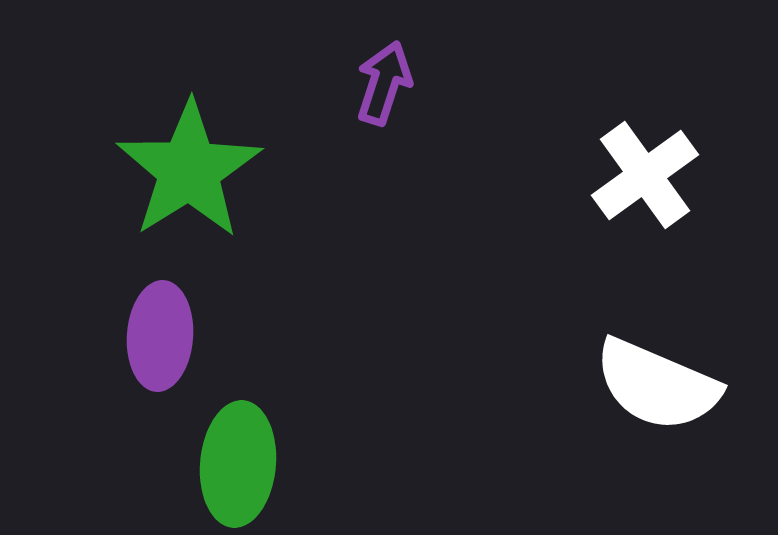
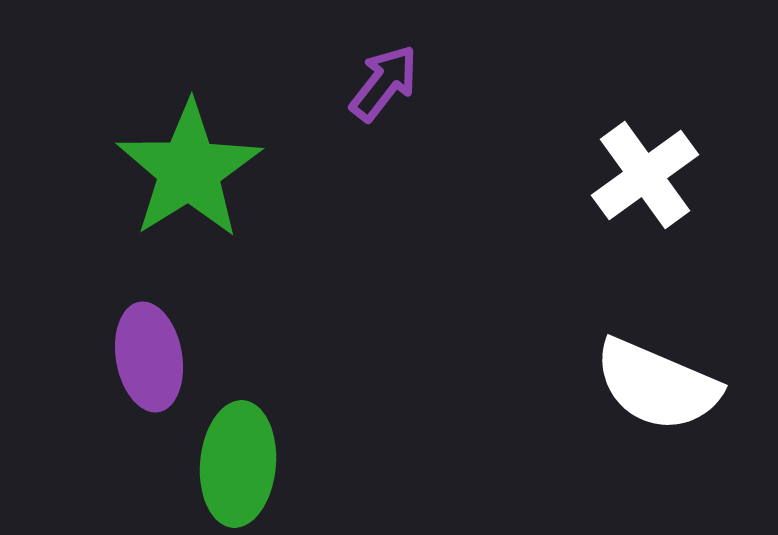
purple arrow: rotated 20 degrees clockwise
purple ellipse: moved 11 px left, 21 px down; rotated 14 degrees counterclockwise
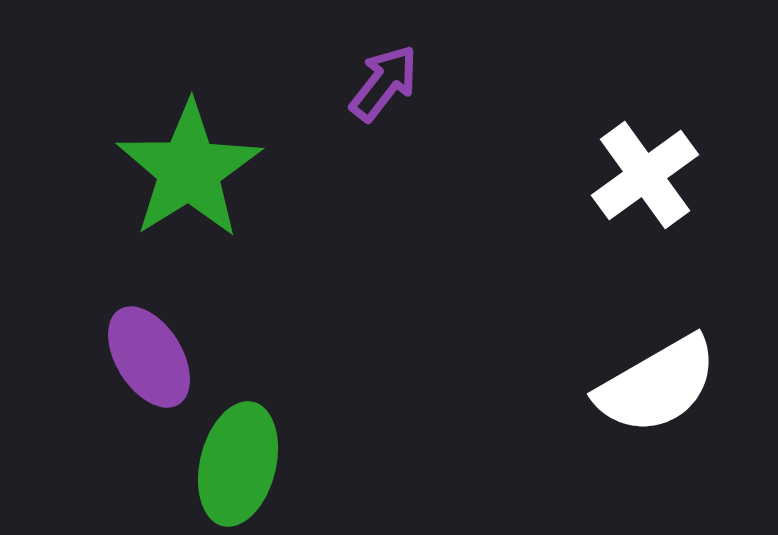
purple ellipse: rotated 22 degrees counterclockwise
white semicircle: rotated 53 degrees counterclockwise
green ellipse: rotated 9 degrees clockwise
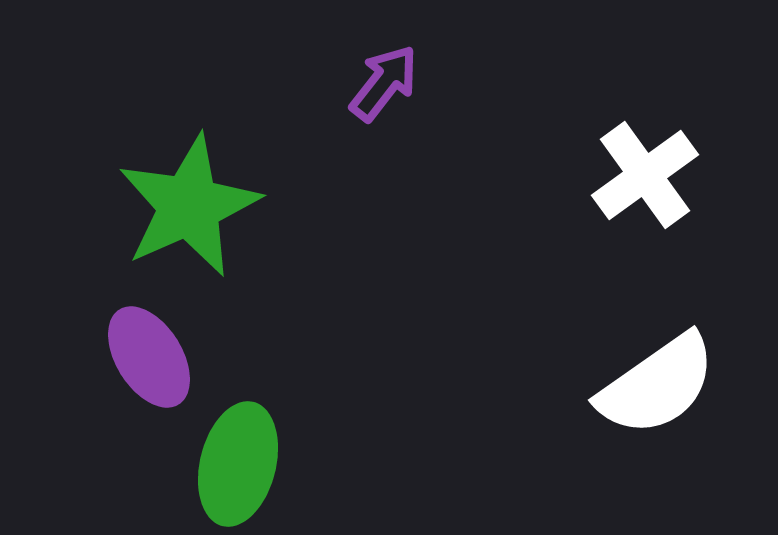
green star: moved 36 px down; rotated 8 degrees clockwise
white semicircle: rotated 5 degrees counterclockwise
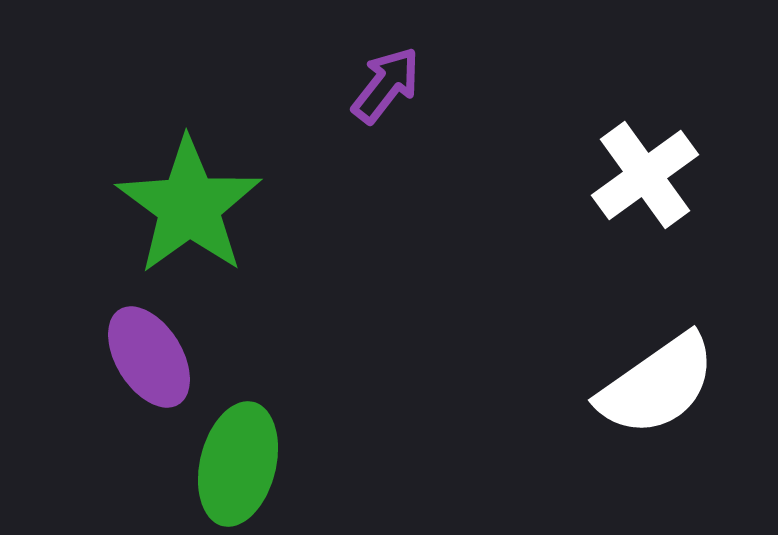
purple arrow: moved 2 px right, 2 px down
green star: rotated 12 degrees counterclockwise
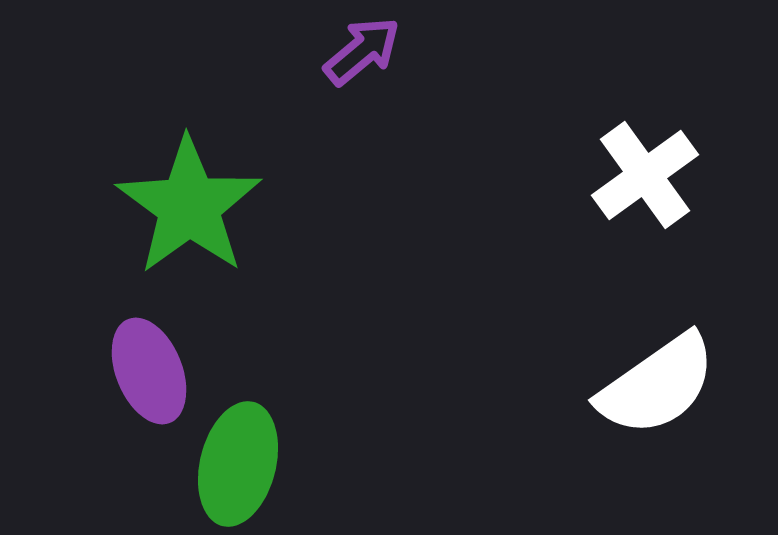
purple arrow: moved 24 px left, 34 px up; rotated 12 degrees clockwise
purple ellipse: moved 14 px down; rotated 10 degrees clockwise
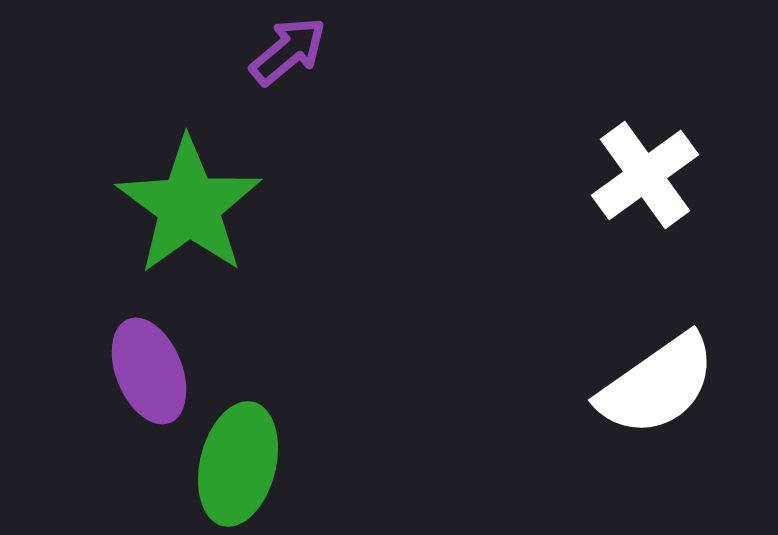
purple arrow: moved 74 px left
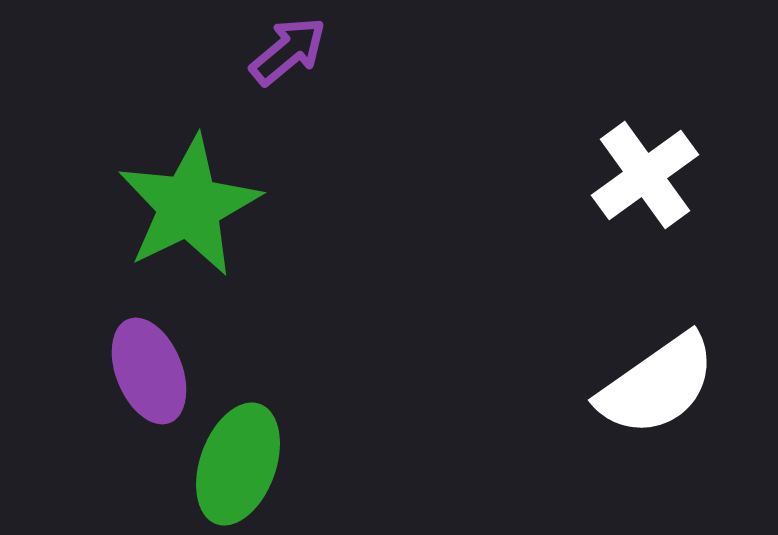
green star: rotated 10 degrees clockwise
green ellipse: rotated 6 degrees clockwise
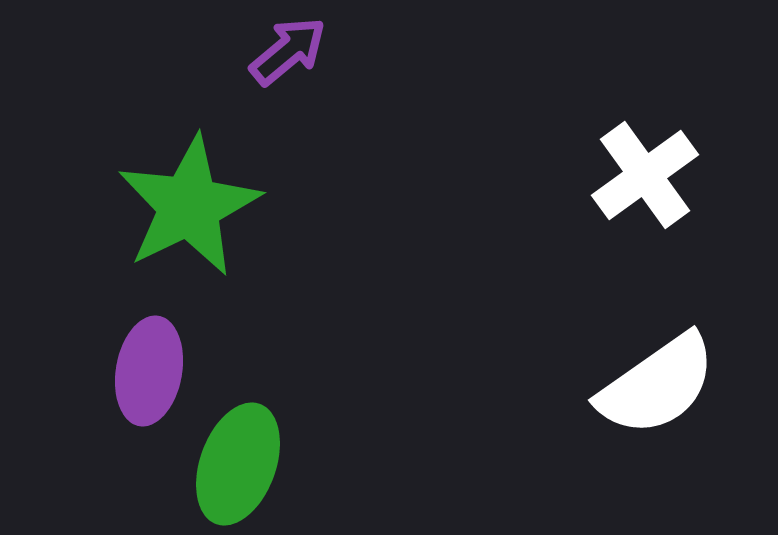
purple ellipse: rotated 32 degrees clockwise
